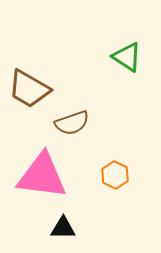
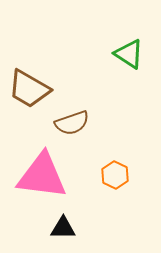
green triangle: moved 2 px right, 3 px up
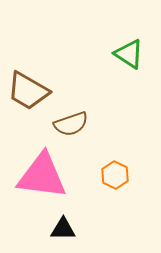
brown trapezoid: moved 1 px left, 2 px down
brown semicircle: moved 1 px left, 1 px down
black triangle: moved 1 px down
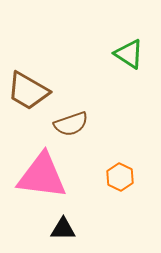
orange hexagon: moved 5 px right, 2 px down
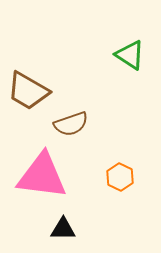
green triangle: moved 1 px right, 1 px down
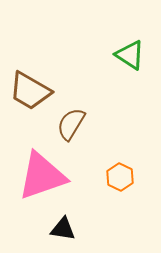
brown trapezoid: moved 2 px right
brown semicircle: rotated 140 degrees clockwise
pink triangle: rotated 26 degrees counterclockwise
black triangle: rotated 8 degrees clockwise
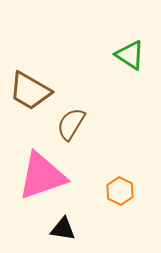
orange hexagon: moved 14 px down
